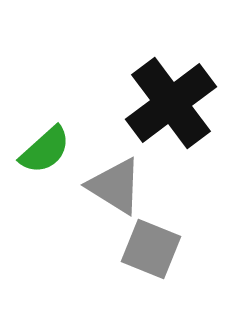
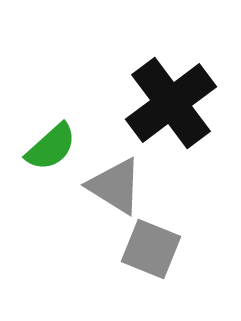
green semicircle: moved 6 px right, 3 px up
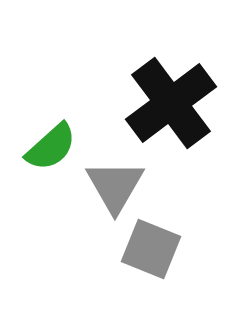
gray triangle: rotated 28 degrees clockwise
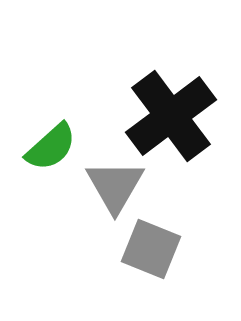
black cross: moved 13 px down
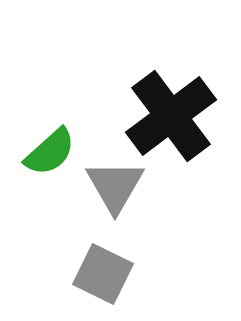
green semicircle: moved 1 px left, 5 px down
gray square: moved 48 px left, 25 px down; rotated 4 degrees clockwise
